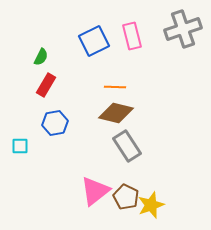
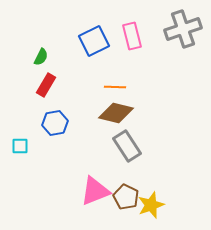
pink triangle: rotated 16 degrees clockwise
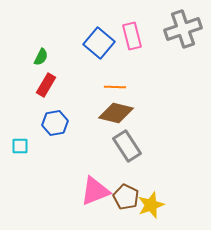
blue square: moved 5 px right, 2 px down; rotated 24 degrees counterclockwise
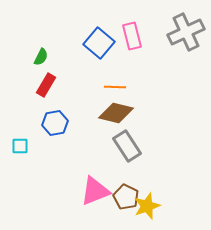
gray cross: moved 3 px right, 3 px down; rotated 6 degrees counterclockwise
yellow star: moved 4 px left, 1 px down
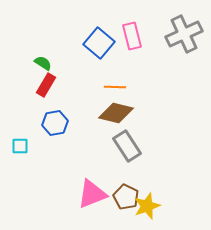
gray cross: moved 2 px left, 2 px down
green semicircle: moved 2 px right, 6 px down; rotated 84 degrees counterclockwise
pink triangle: moved 3 px left, 3 px down
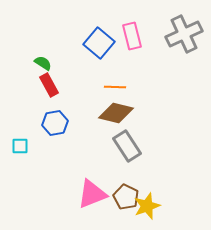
red rectangle: moved 3 px right; rotated 60 degrees counterclockwise
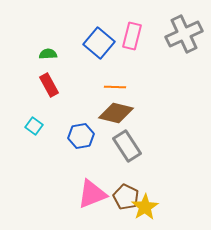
pink rectangle: rotated 28 degrees clockwise
green semicircle: moved 5 px right, 9 px up; rotated 36 degrees counterclockwise
blue hexagon: moved 26 px right, 13 px down
cyan square: moved 14 px right, 20 px up; rotated 36 degrees clockwise
yellow star: moved 2 px left, 1 px down; rotated 12 degrees counterclockwise
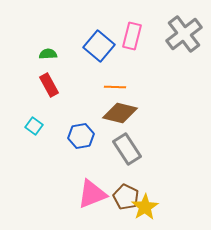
gray cross: rotated 12 degrees counterclockwise
blue square: moved 3 px down
brown diamond: moved 4 px right
gray rectangle: moved 3 px down
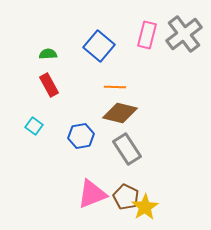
pink rectangle: moved 15 px right, 1 px up
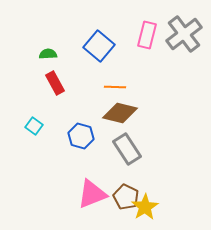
red rectangle: moved 6 px right, 2 px up
blue hexagon: rotated 25 degrees clockwise
